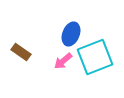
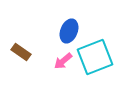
blue ellipse: moved 2 px left, 3 px up
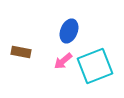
brown rectangle: rotated 24 degrees counterclockwise
cyan square: moved 9 px down
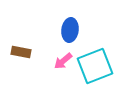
blue ellipse: moved 1 px right, 1 px up; rotated 15 degrees counterclockwise
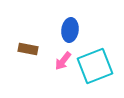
brown rectangle: moved 7 px right, 3 px up
pink arrow: rotated 12 degrees counterclockwise
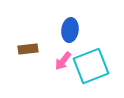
brown rectangle: rotated 18 degrees counterclockwise
cyan square: moved 4 px left
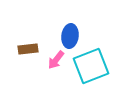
blue ellipse: moved 6 px down
pink arrow: moved 7 px left, 1 px up
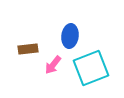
pink arrow: moved 3 px left, 5 px down
cyan square: moved 2 px down
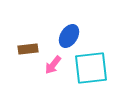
blue ellipse: moved 1 px left; rotated 25 degrees clockwise
cyan square: rotated 15 degrees clockwise
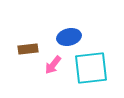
blue ellipse: moved 1 px down; rotated 45 degrees clockwise
